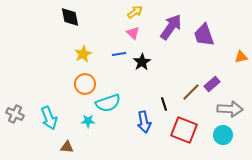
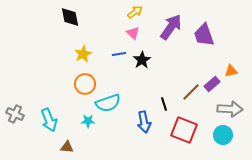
orange triangle: moved 10 px left, 14 px down
black star: moved 2 px up
cyan arrow: moved 2 px down
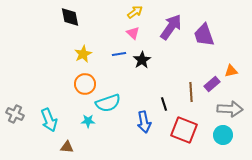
brown line: rotated 48 degrees counterclockwise
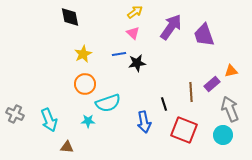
black star: moved 5 px left, 3 px down; rotated 24 degrees clockwise
gray arrow: rotated 115 degrees counterclockwise
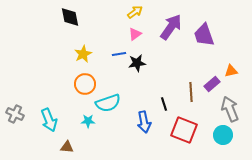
pink triangle: moved 2 px right, 1 px down; rotated 40 degrees clockwise
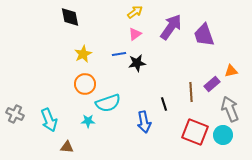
red square: moved 11 px right, 2 px down
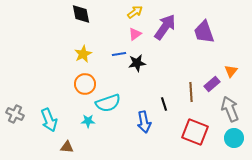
black diamond: moved 11 px right, 3 px up
purple arrow: moved 6 px left
purple trapezoid: moved 3 px up
orange triangle: rotated 40 degrees counterclockwise
cyan circle: moved 11 px right, 3 px down
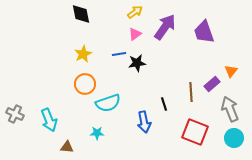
cyan star: moved 9 px right, 12 px down
